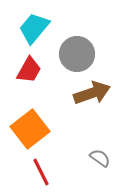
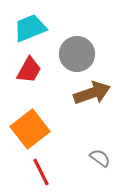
cyan trapezoid: moved 4 px left; rotated 28 degrees clockwise
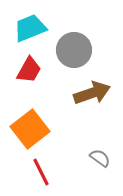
gray circle: moved 3 px left, 4 px up
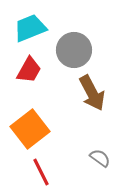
brown arrow: rotated 81 degrees clockwise
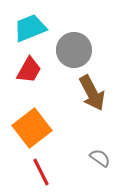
orange square: moved 2 px right, 1 px up
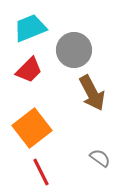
red trapezoid: rotated 16 degrees clockwise
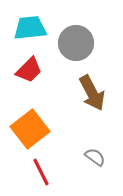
cyan trapezoid: rotated 16 degrees clockwise
gray circle: moved 2 px right, 7 px up
orange square: moved 2 px left, 1 px down
gray semicircle: moved 5 px left, 1 px up
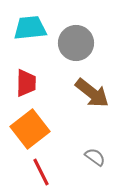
red trapezoid: moved 3 px left, 13 px down; rotated 44 degrees counterclockwise
brown arrow: rotated 24 degrees counterclockwise
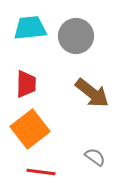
gray circle: moved 7 px up
red trapezoid: moved 1 px down
red line: rotated 56 degrees counterclockwise
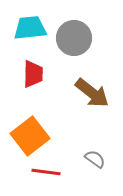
gray circle: moved 2 px left, 2 px down
red trapezoid: moved 7 px right, 10 px up
orange square: moved 7 px down
gray semicircle: moved 2 px down
red line: moved 5 px right
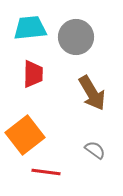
gray circle: moved 2 px right, 1 px up
brown arrow: rotated 21 degrees clockwise
orange square: moved 5 px left, 1 px up
gray semicircle: moved 9 px up
